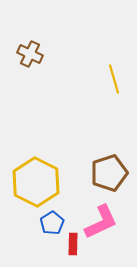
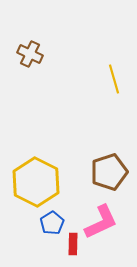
brown pentagon: moved 1 px up
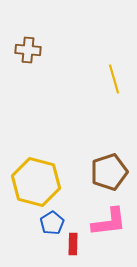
brown cross: moved 2 px left, 4 px up; rotated 20 degrees counterclockwise
yellow hexagon: rotated 12 degrees counterclockwise
pink L-shape: moved 8 px right; rotated 18 degrees clockwise
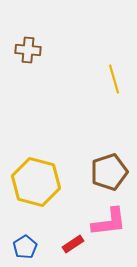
blue pentagon: moved 27 px left, 24 px down
red rectangle: rotated 55 degrees clockwise
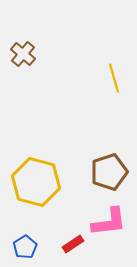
brown cross: moved 5 px left, 4 px down; rotated 35 degrees clockwise
yellow line: moved 1 px up
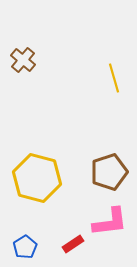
brown cross: moved 6 px down
yellow hexagon: moved 1 px right, 4 px up
pink L-shape: moved 1 px right
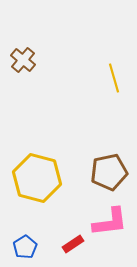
brown pentagon: rotated 6 degrees clockwise
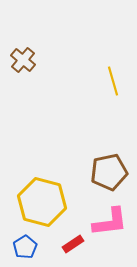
yellow line: moved 1 px left, 3 px down
yellow hexagon: moved 5 px right, 24 px down
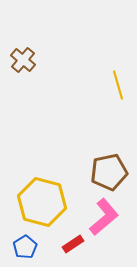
yellow line: moved 5 px right, 4 px down
pink L-shape: moved 6 px left, 5 px up; rotated 33 degrees counterclockwise
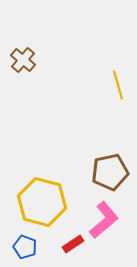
brown pentagon: moved 1 px right
pink L-shape: moved 3 px down
blue pentagon: rotated 20 degrees counterclockwise
